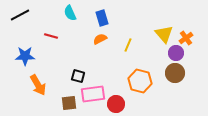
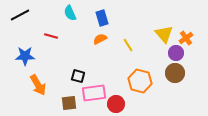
yellow line: rotated 56 degrees counterclockwise
pink rectangle: moved 1 px right, 1 px up
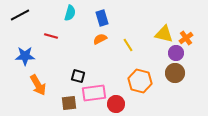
cyan semicircle: rotated 140 degrees counterclockwise
yellow triangle: rotated 36 degrees counterclockwise
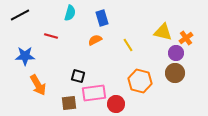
yellow triangle: moved 1 px left, 2 px up
orange semicircle: moved 5 px left, 1 px down
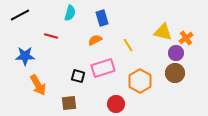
orange hexagon: rotated 15 degrees clockwise
pink rectangle: moved 9 px right, 25 px up; rotated 10 degrees counterclockwise
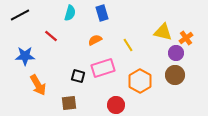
blue rectangle: moved 5 px up
red line: rotated 24 degrees clockwise
brown circle: moved 2 px down
red circle: moved 1 px down
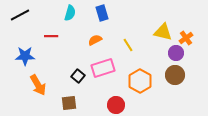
red line: rotated 40 degrees counterclockwise
black square: rotated 24 degrees clockwise
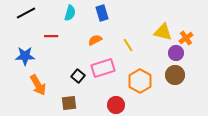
black line: moved 6 px right, 2 px up
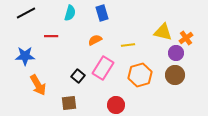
yellow line: rotated 64 degrees counterclockwise
pink rectangle: rotated 40 degrees counterclockwise
orange hexagon: moved 6 px up; rotated 15 degrees clockwise
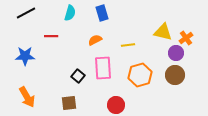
pink rectangle: rotated 35 degrees counterclockwise
orange arrow: moved 11 px left, 12 px down
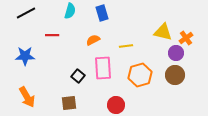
cyan semicircle: moved 2 px up
red line: moved 1 px right, 1 px up
orange semicircle: moved 2 px left
yellow line: moved 2 px left, 1 px down
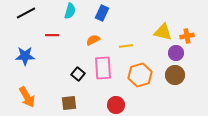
blue rectangle: rotated 42 degrees clockwise
orange cross: moved 1 px right, 2 px up; rotated 24 degrees clockwise
black square: moved 2 px up
